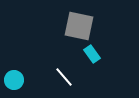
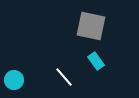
gray square: moved 12 px right
cyan rectangle: moved 4 px right, 7 px down
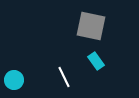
white line: rotated 15 degrees clockwise
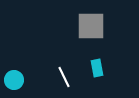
gray square: rotated 12 degrees counterclockwise
cyan rectangle: moved 1 px right, 7 px down; rotated 24 degrees clockwise
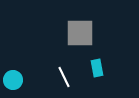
gray square: moved 11 px left, 7 px down
cyan circle: moved 1 px left
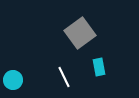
gray square: rotated 36 degrees counterclockwise
cyan rectangle: moved 2 px right, 1 px up
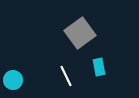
white line: moved 2 px right, 1 px up
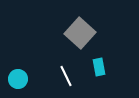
gray square: rotated 12 degrees counterclockwise
cyan circle: moved 5 px right, 1 px up
